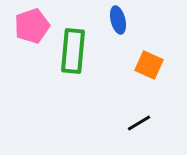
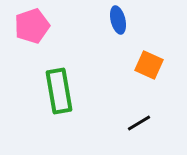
green rectangle: moved 14 px left, 40 px down; rotated 15 degrees counterclockwise
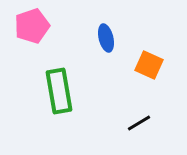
blue ellipse: moved 12 px left, 18 px down
